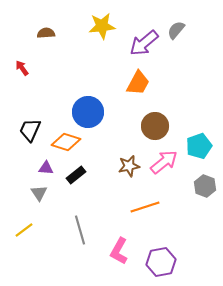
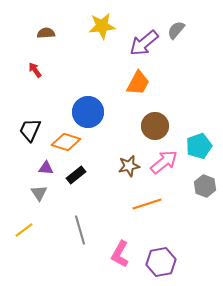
red arrow: moved 13 px right, 2 px down
orange line: moved 2 px right, 3 px up
pink L-shape: moved 1 px right, 3 px down
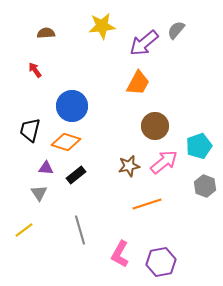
blue circle: moved 16 px left, 6 px up
black trapezoid: rotated 10 degrees counterclockwise
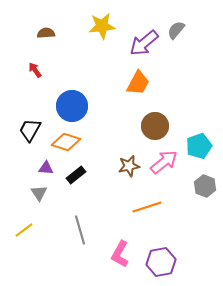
black trapezoid: rotated 15 degrees clockwise
orange line: moved 3 px down
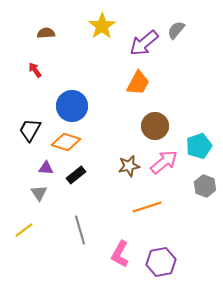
yellow star: rotated 28 degrees counterclockwise
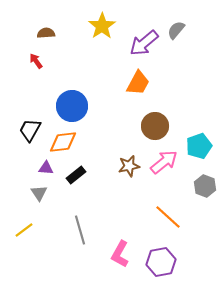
red arrow: moved 1 px right, 9 px up
orange diamond: moved 3 px left; rotated 24 degrees counterclockwise
orange line: moved 21 px right, 10 px down; rotated 60 degrees clockwise
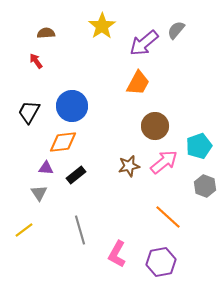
black trapezoid: moved 1 px left, 18 px up
pink L-shape: moved 3 px left
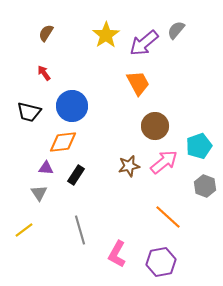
yellow star: moved 4 px right, 9 px down
brown semicircle: rotated 54 degrees counterclockwise
red arrow: moved 8 px right, 12 px down
orange trapezoid: rotated 56 degrees counterclockwise
black trapezoid: rotated 105 degrees counterclockwise
black rectangle: rotated 18 degrees counterclockwise
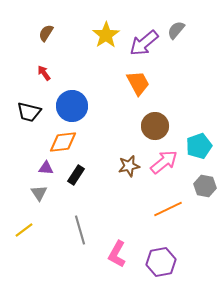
gray hexagon: rotated 10 degrees counterclockwise
orange line: moved 8 px up; rotated 68 degrees counterclockwise
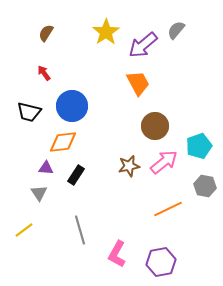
yellow star: moved 3 px up
purple arrow: moved 1 px left, 2 px down
